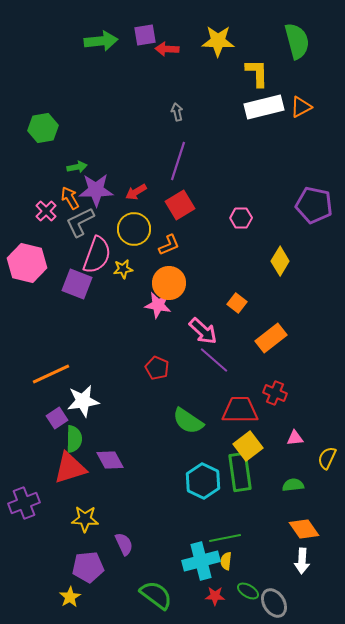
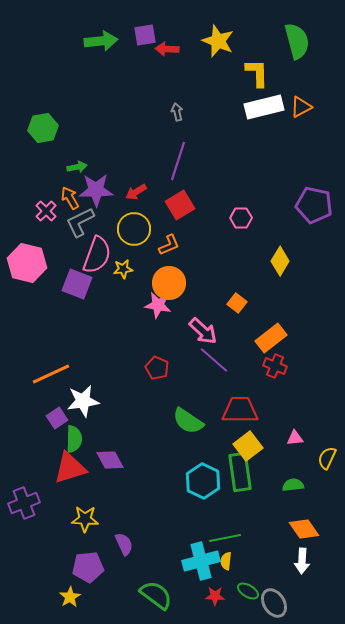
yellow star at (218, 41): rotated 20 degrees clockwise
red cross at (275, 393): moved 27 px up
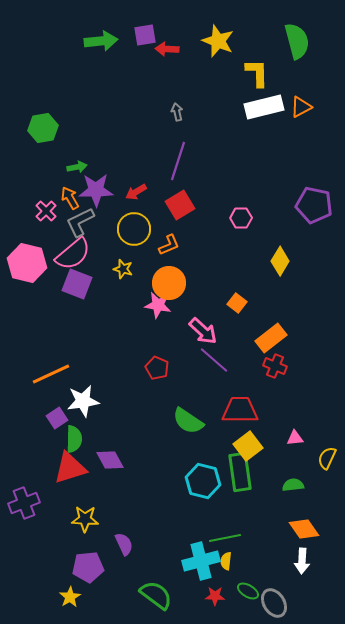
pink semicircle at (97, 255): moved 24 px left, 1 px up; rotated 30 degrees clockwise
yellow star at (123, 269): rotated 24 degrees clockwise
cyan hexagon at (203, 481): rotated 12 degrees counterclockwise
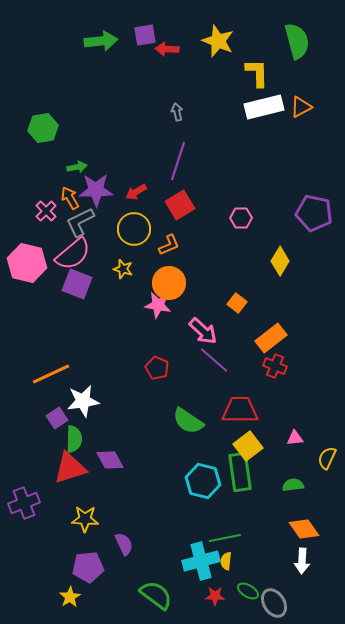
purple pentagon at (314, 205): moved 8 px down
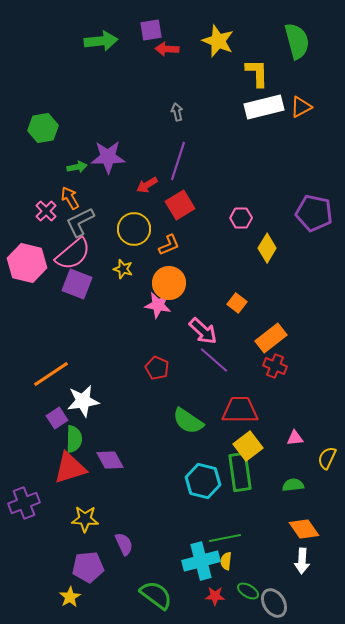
purple square at (145, 35): moved 6 px right, 5 px up
purple star at (96, 190): moved 12 px right, 33 px up
red arrow at (136, 192): moved 11 px right, 7 px up
yellow diamond at (280, 261): moved 13 px left, 13 px up
orange line at (51, 374): rotated 9 degrees counterclockwise
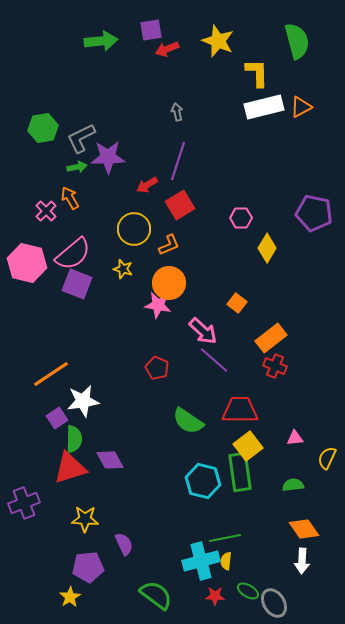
red arrow at (167, 49): rotated 25 degrees counterclockwise
gray L-shape at (80, 222): moved 1 px right, 84 px up
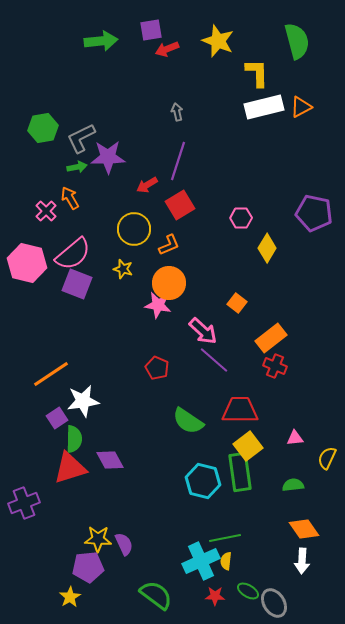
yellow star at (85, 519): moved 13 px right, 20 px down
cyan cross at (201, 561): rotated 9 degrees counterclockwise
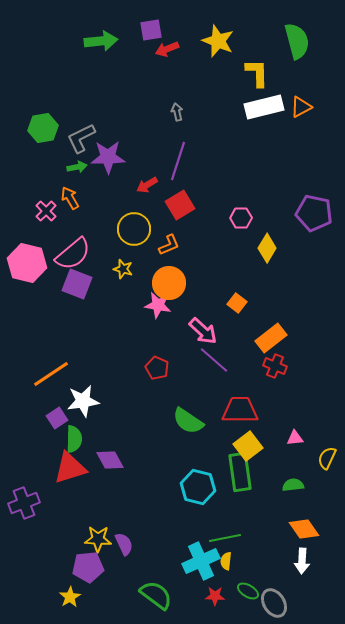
cyan hexagon at (203, 481): moved 5 px left, 6 px down
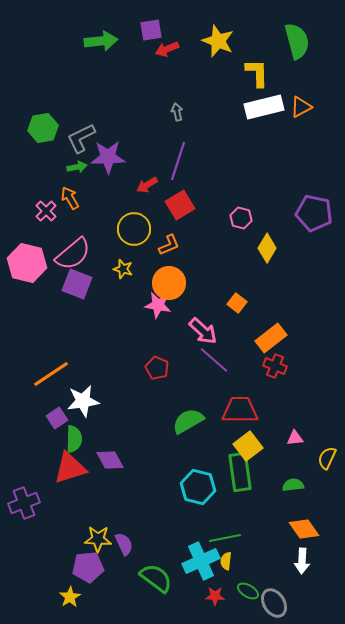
pink hexagon at (241, 218): rotated 15 degrees clockwise
green semicircle at (188, 421): rotated 116 degrees clockwise
green semicircle at (156, 595): moved 17 px up
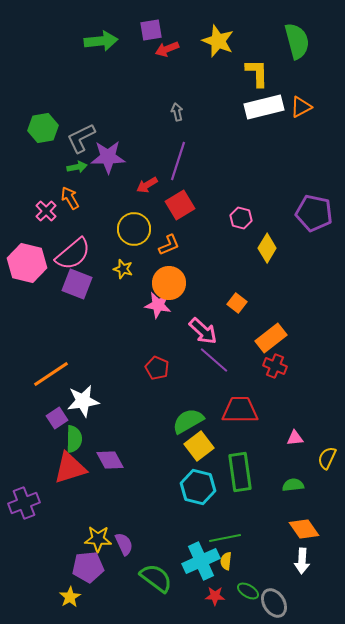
yellow square at (248, 446): moved 49 px left
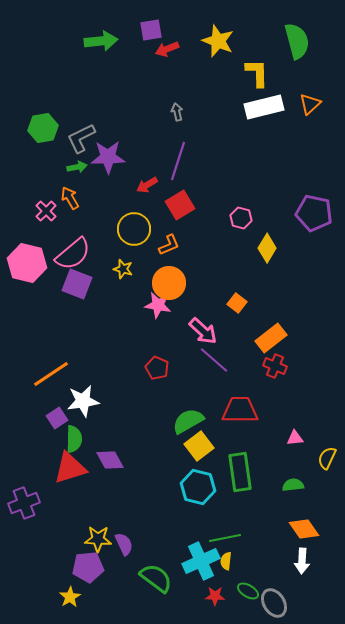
orange triangle at (301, 107): moved 9 px right, 3 px up; rotated 15 degrees counterclockwise
